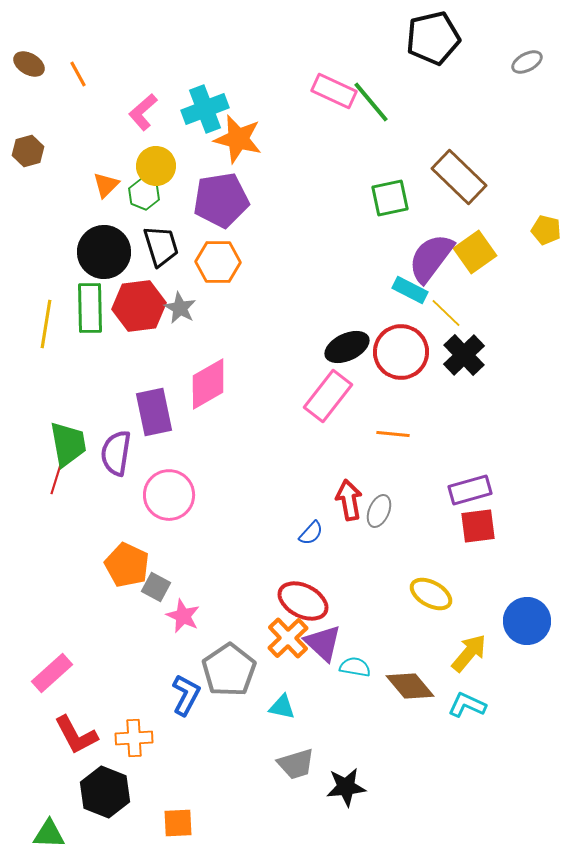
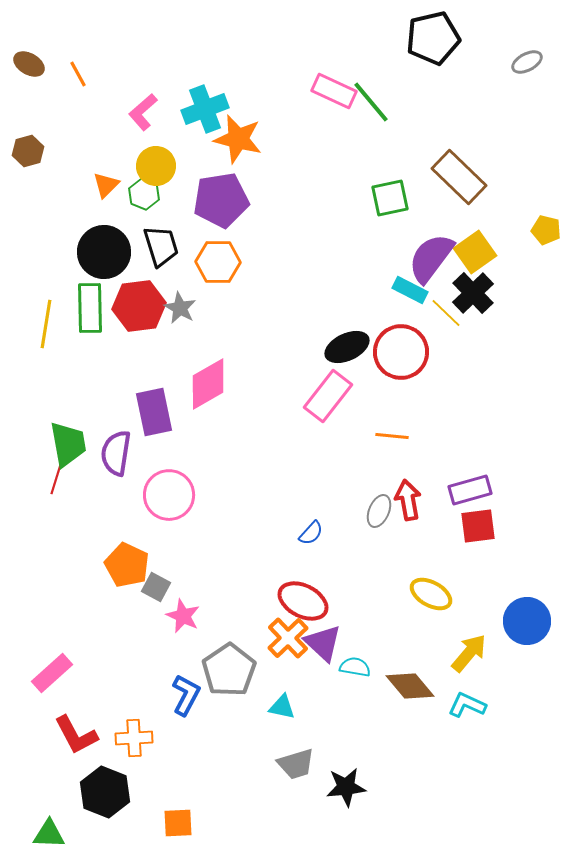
black cross at (464, 355): moved 9 px right, 62 px up
orange line at (393, 434): moved 1 px left, 2 px down
red arrow at (349, 500): moved 59 px right
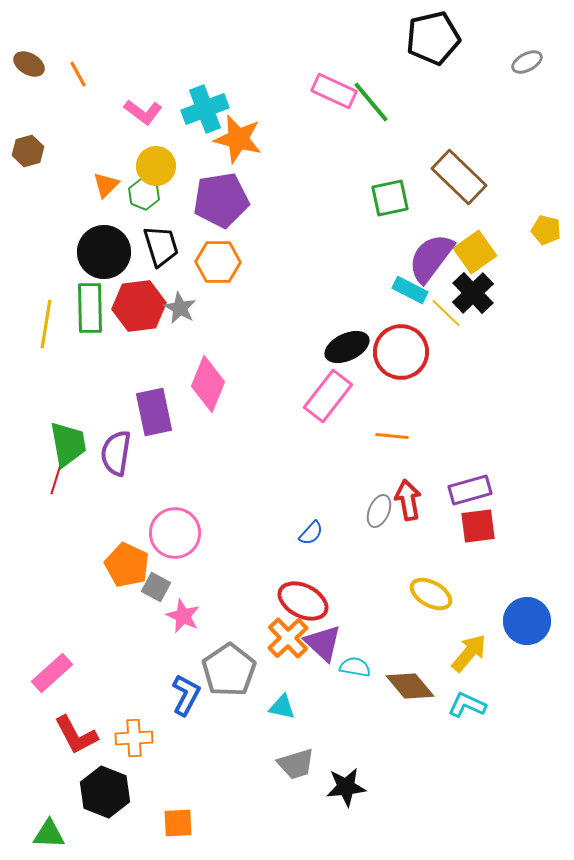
pink L-shape at (143, 112): rotated 102 degrees counterclockwise
pink diamond at (208, 384): rotated 38 degrees counterclockwise
pink circle at (169, 495): moved 6 px right, 38 px down
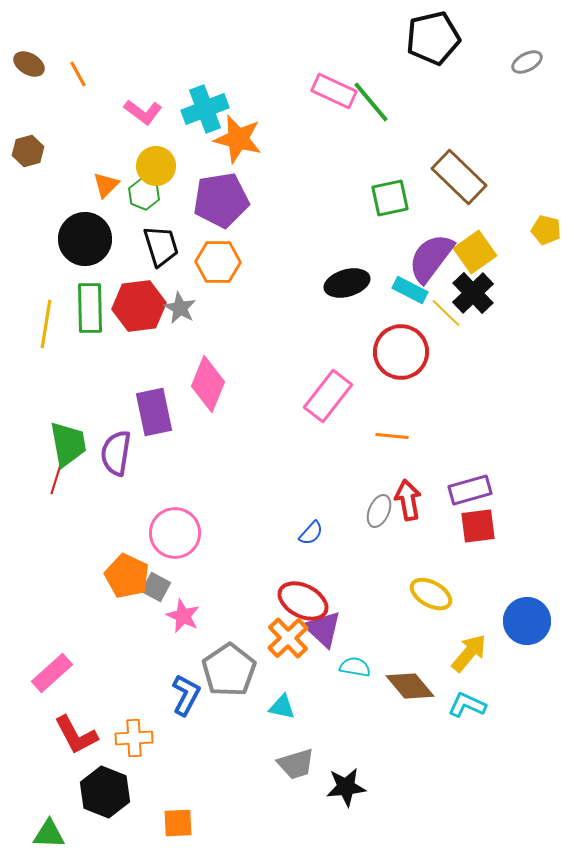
black circle at (104, 252): moved 19 px left, 13 px up
black ellipse at (347, 347): moved 64 px up; rotated 9 degrees clockwise
orange pentagon at (127, 565): moved 11 px down
purple triangle at (323, 643): moved 14 px up
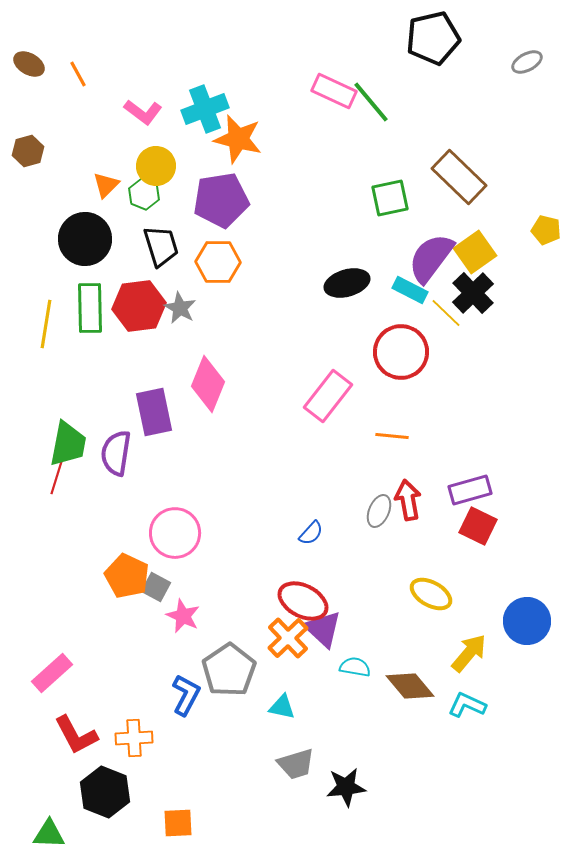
green trapezoid at (68, 444): rotated 21 degrees clockwise
red square at (478, 526): rotated 33 degrees clockwise
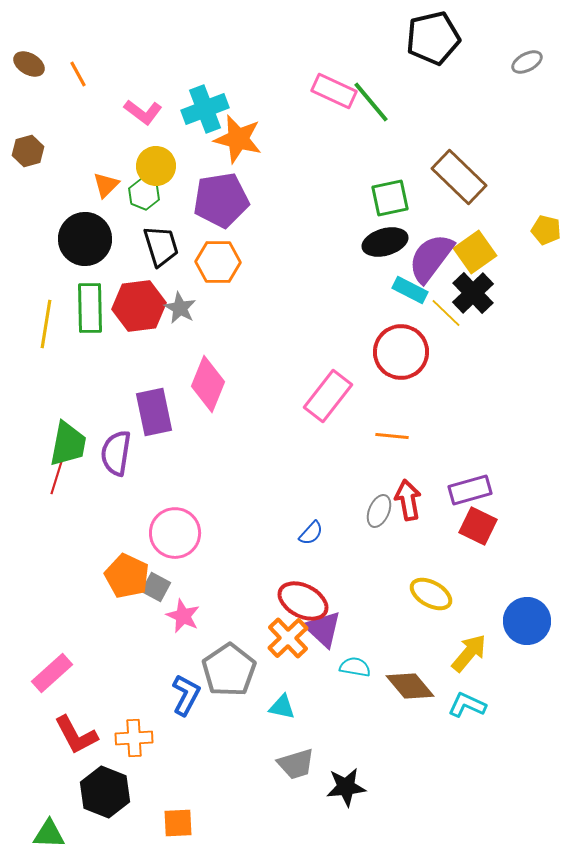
black ellipse at (347, 283): moved 38 px right, 41 px up
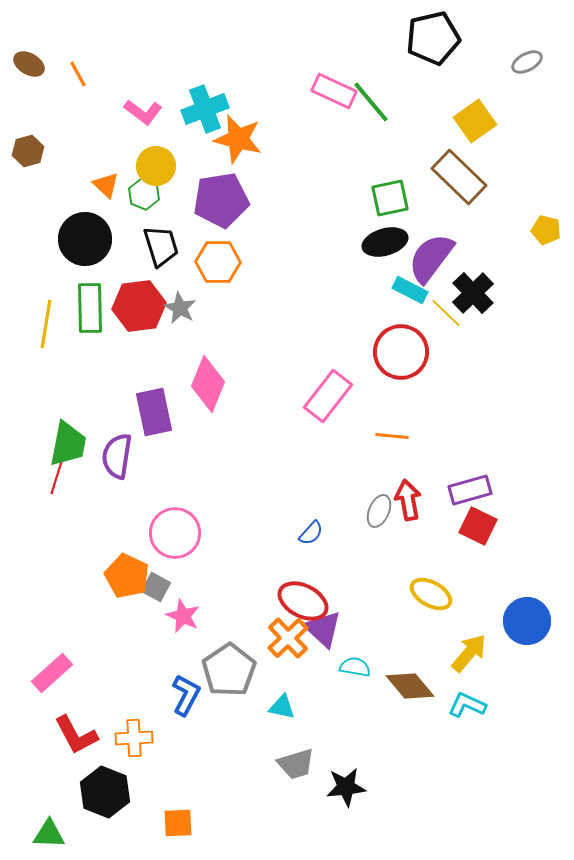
orange triangle at (106, 185): rotated 32 degrees counterclockwise
yellow square at (475, 252): moved 131 px up
purple semicircle at (116, 453): moved 1 px right, 3 px down
